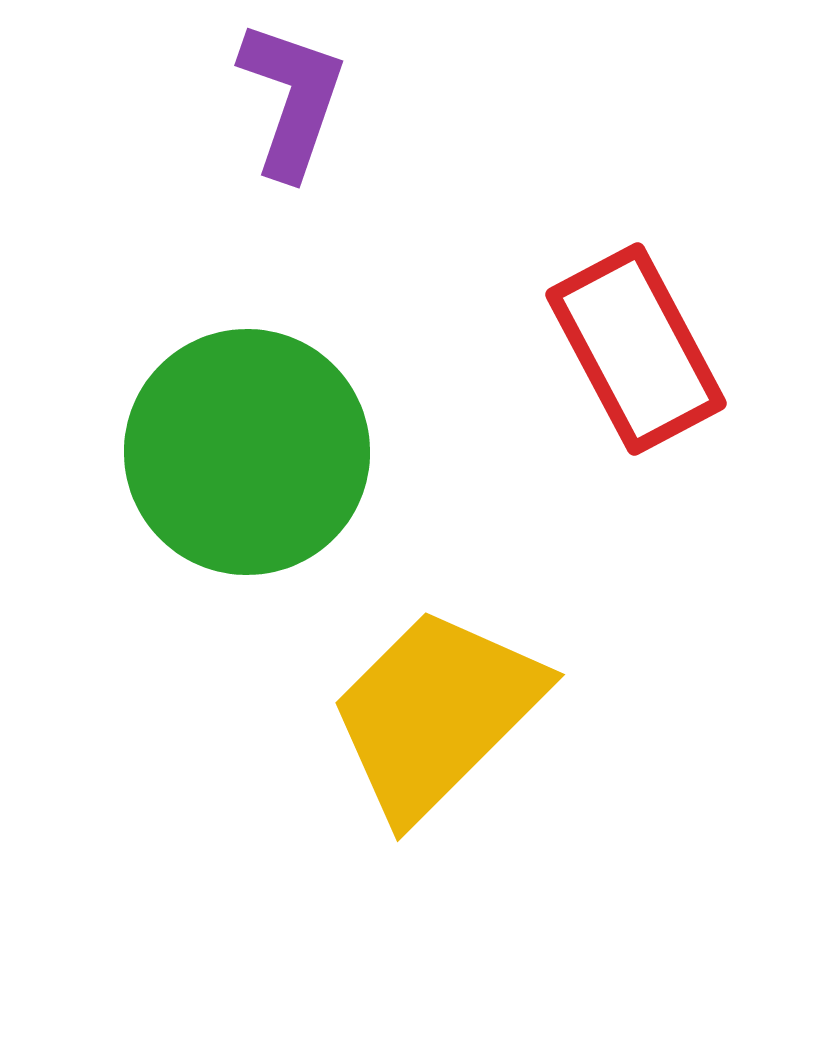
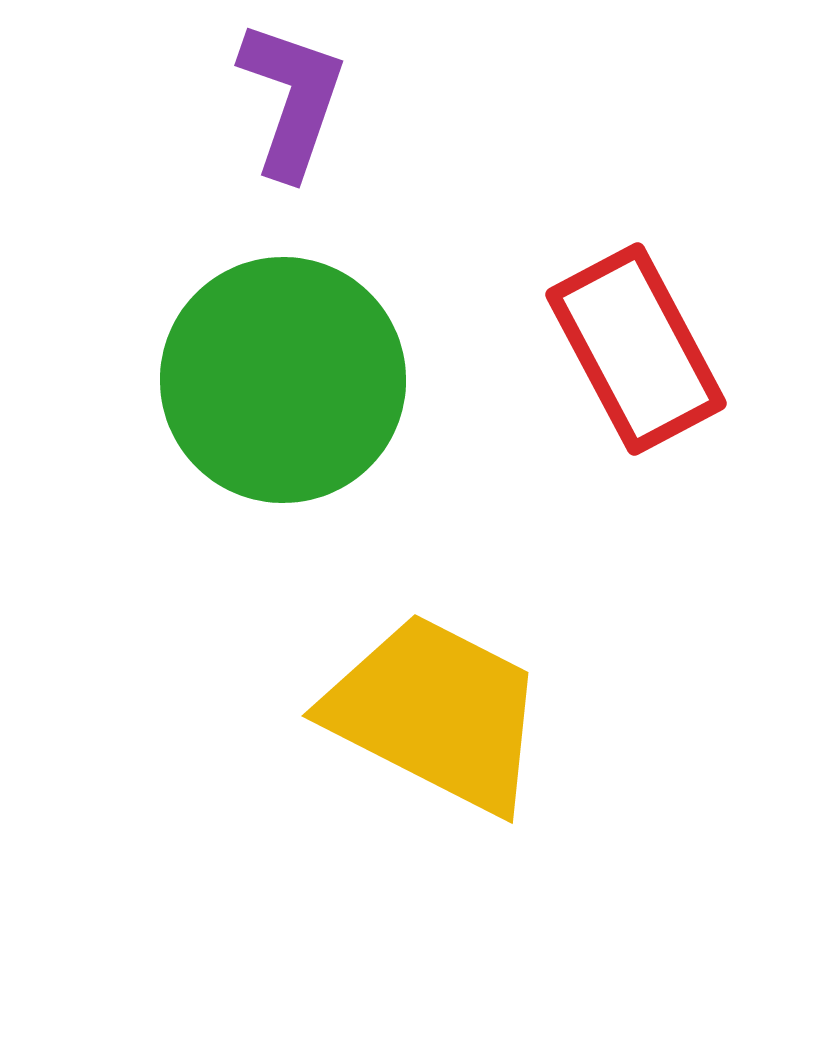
green circle: moved 36 px right, 72 px up
yellow trapezoid: rotated 72 degrees clockwise
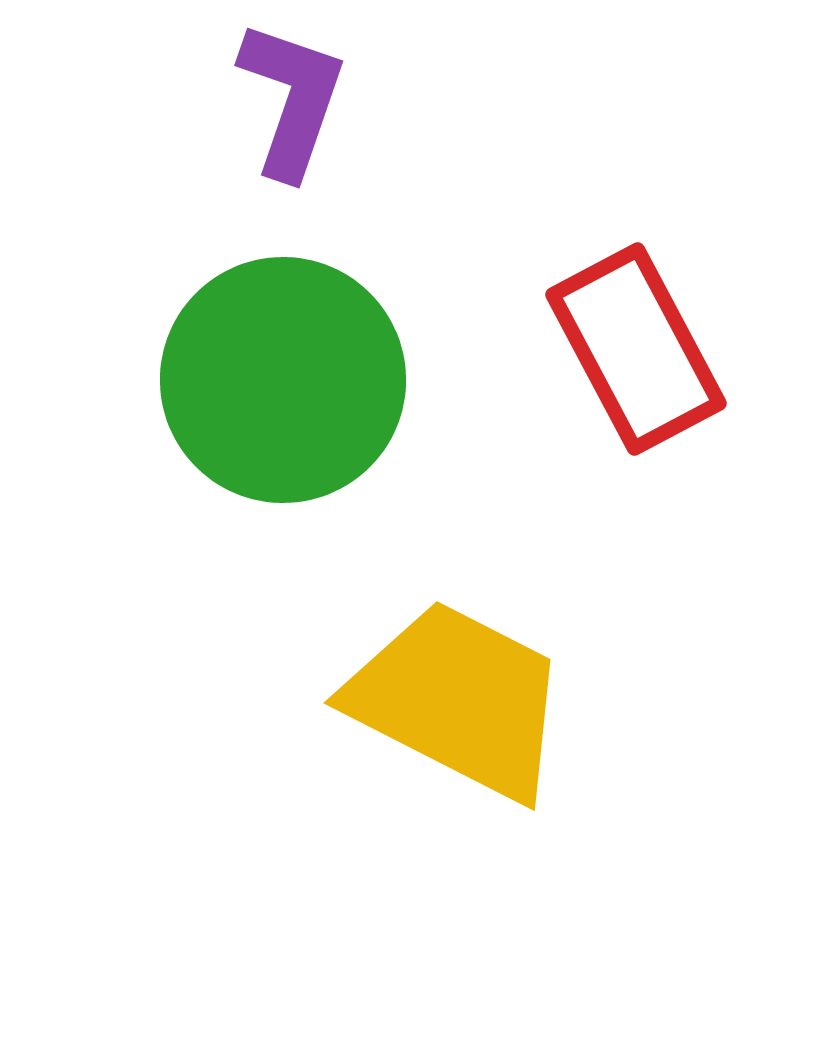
yellow trapezoid: moved 22 px right, 13 px up
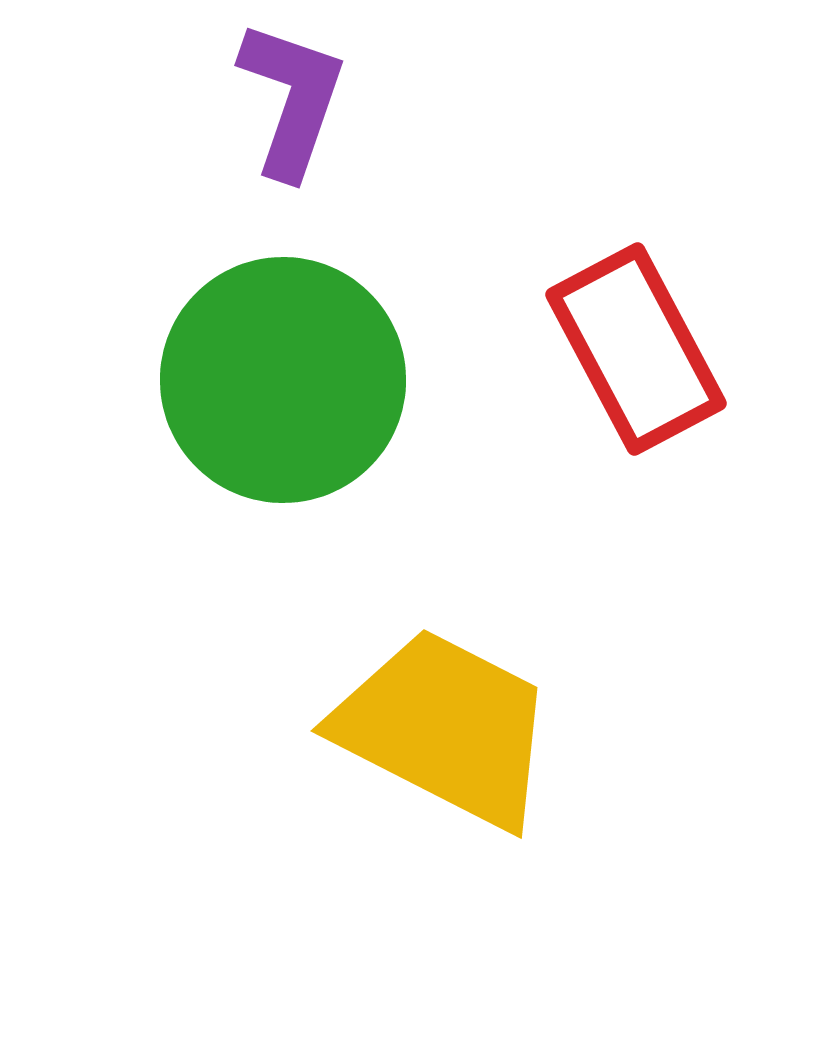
yellow trapezoid: moved 13 px left, 28 px down
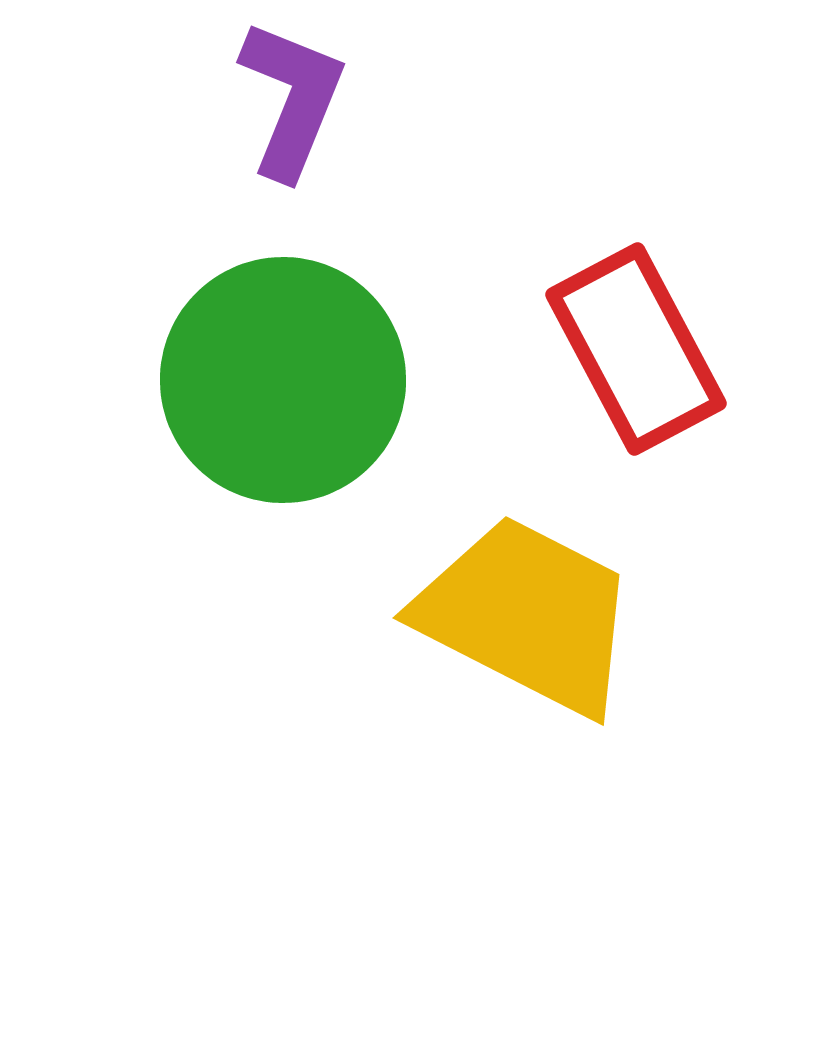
purple L-shape: rotated 3 degrees clockwise
yellow trapezoid: moved 82 px right, 113 px up
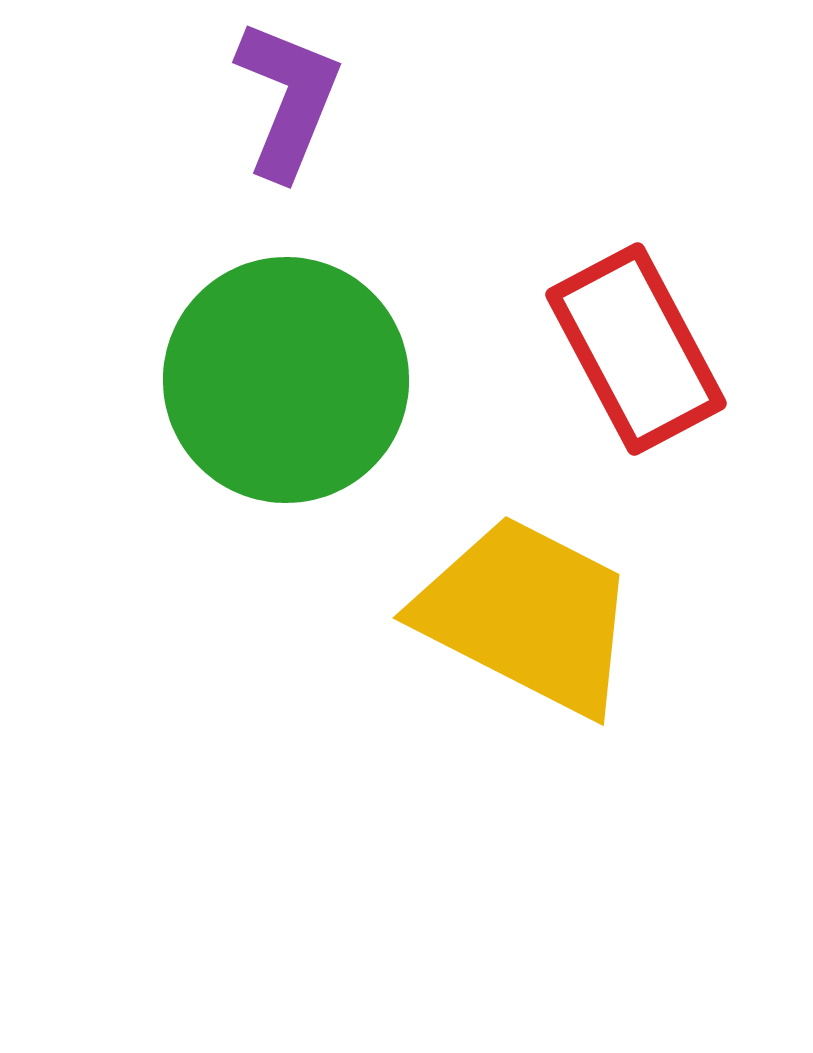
purple L-shape: moved 4 px left
green circle: moved 3 px right
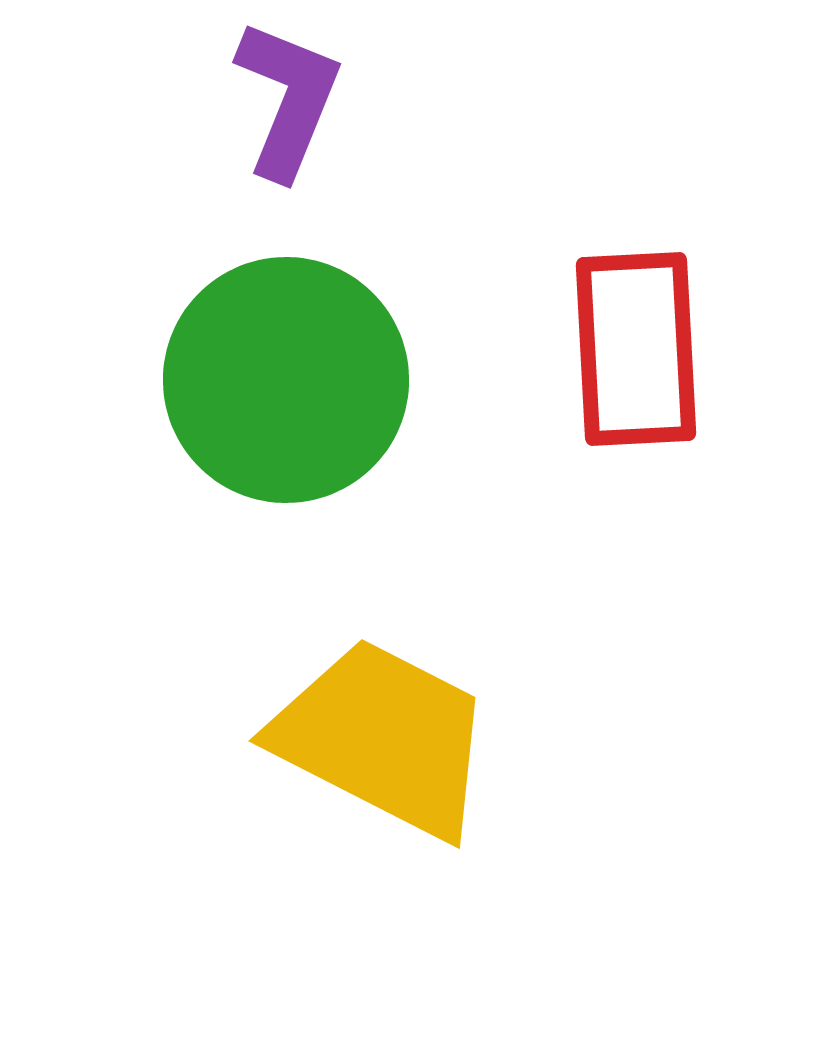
red rectangle: rotated 25 degrees clockwise
yellow trapezoid: moved 144 px left, 123 px down
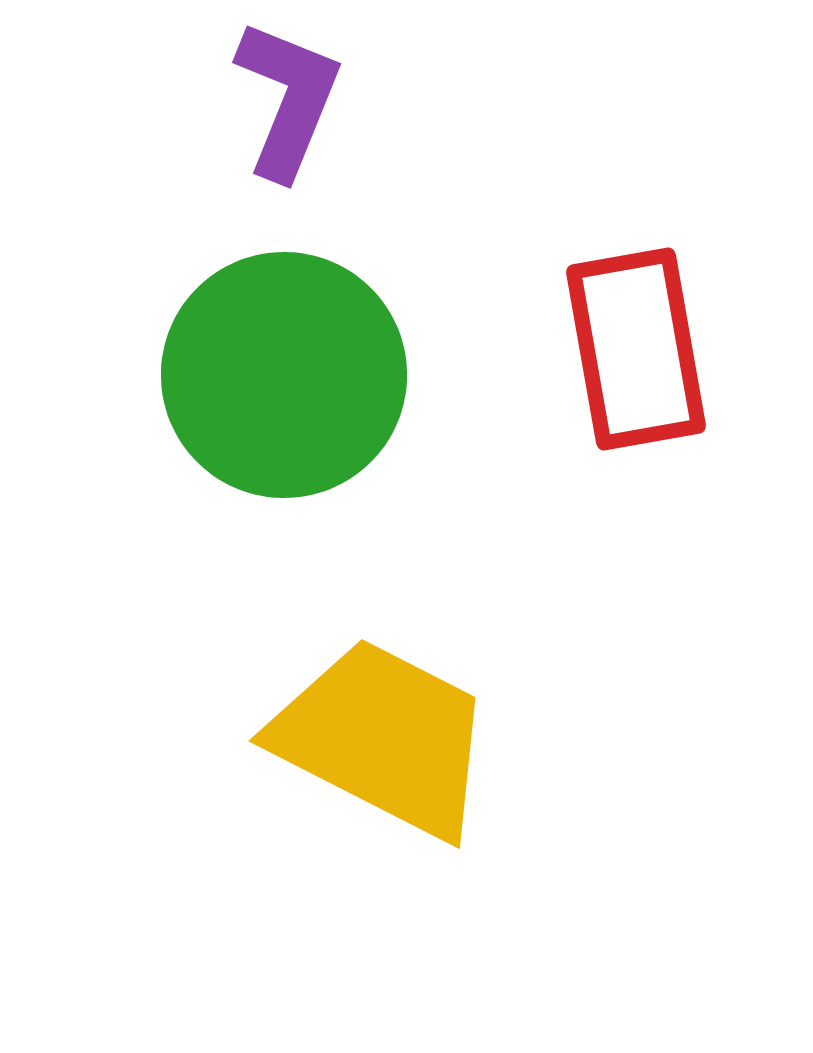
red rectangle: rotated 7 degrees counterclockwise
green circle: moved 2 px left, 5 px up
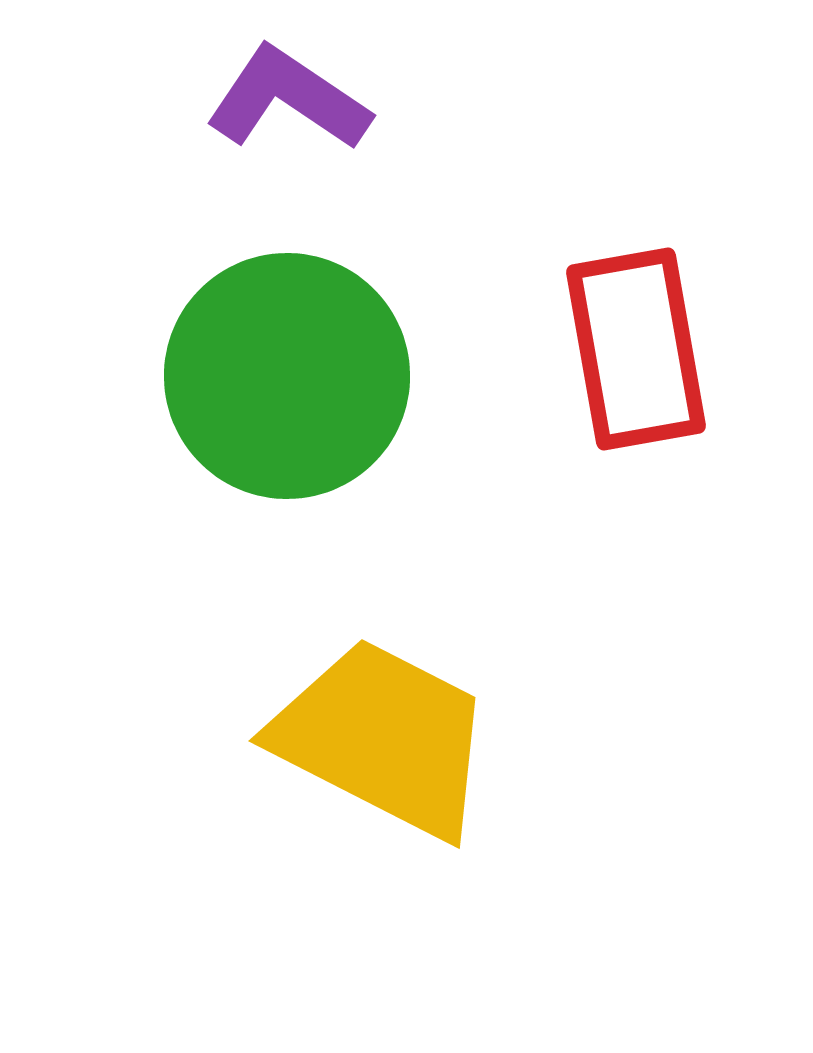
purple L-shape: rotated 78 degrees counterclockwise
green circle: moved 3 px right, 1 px down
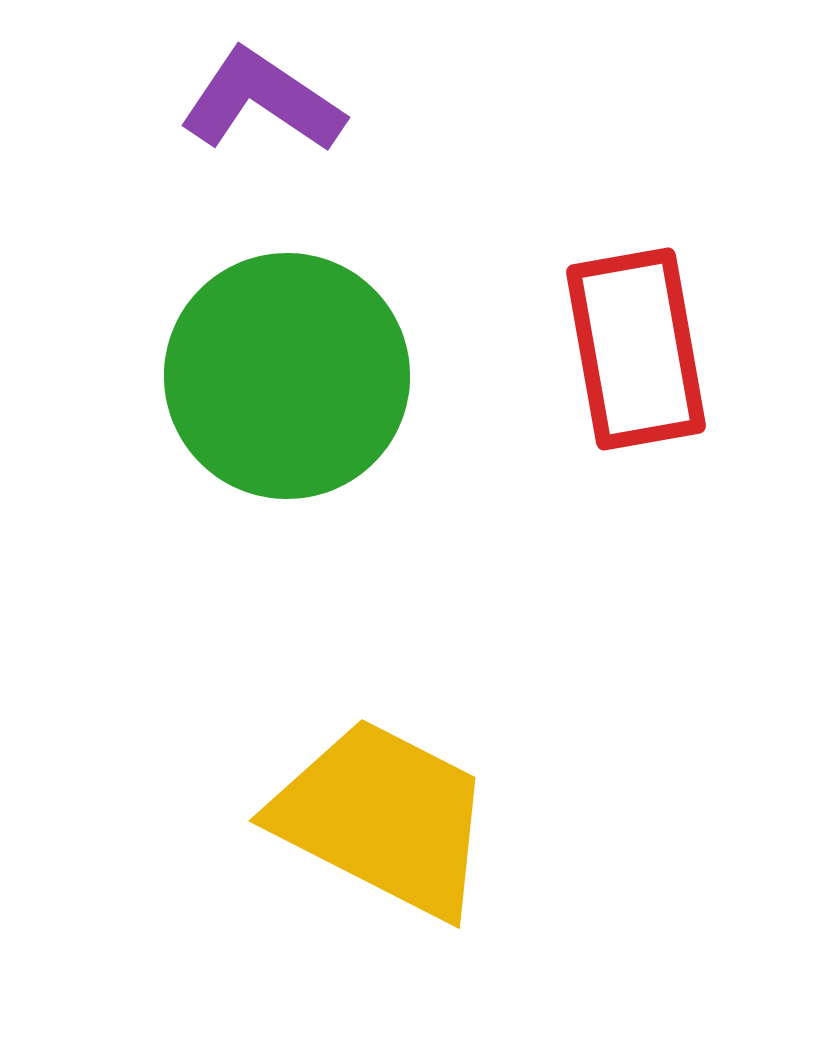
purple L-shape: moved 26 px left, 2 px down
yellow trapezoid: moved 80 px down
